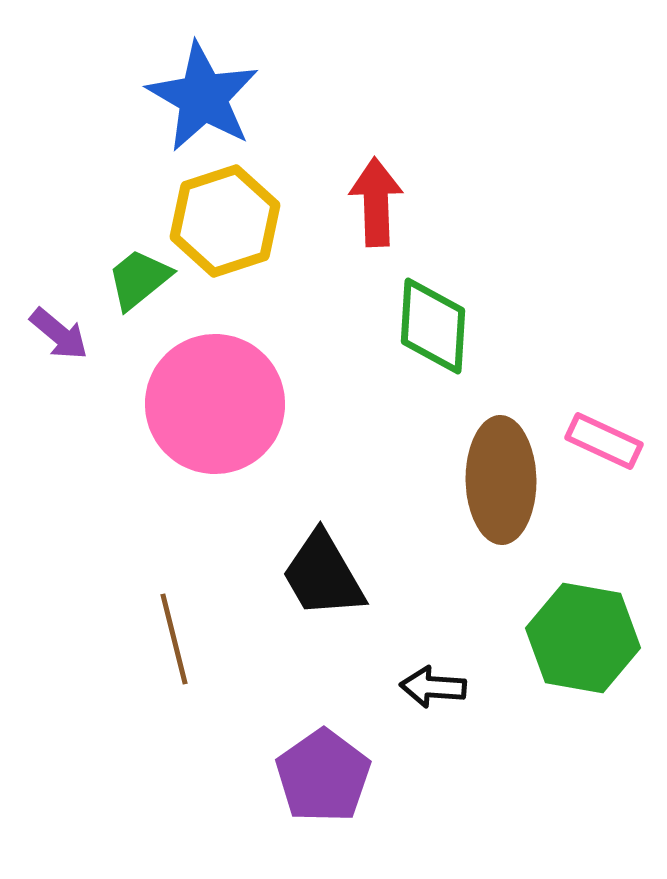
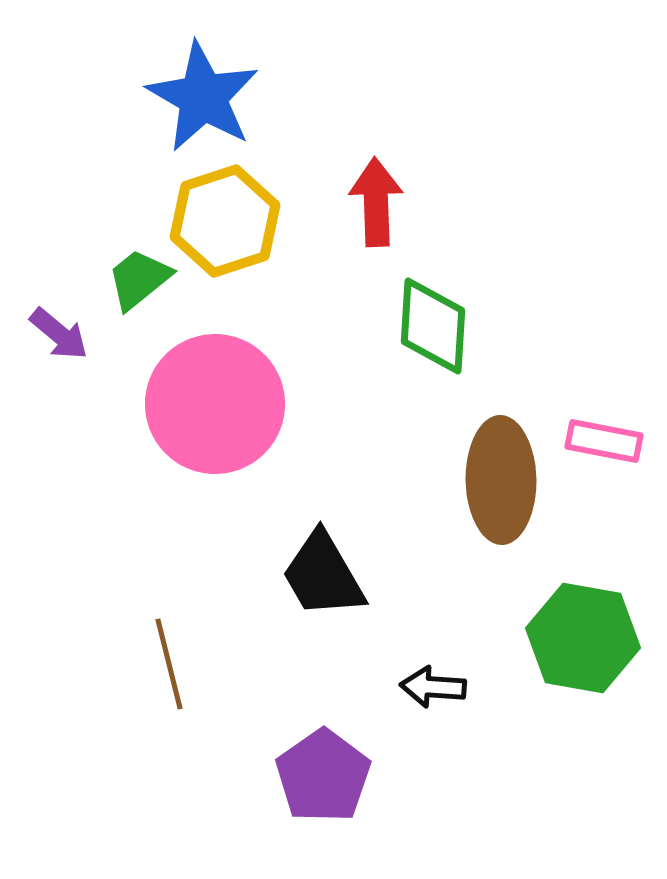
pink rectangle: rotated 14 degrees counterclockwise
brown line: moved 5 px left, 25 px down
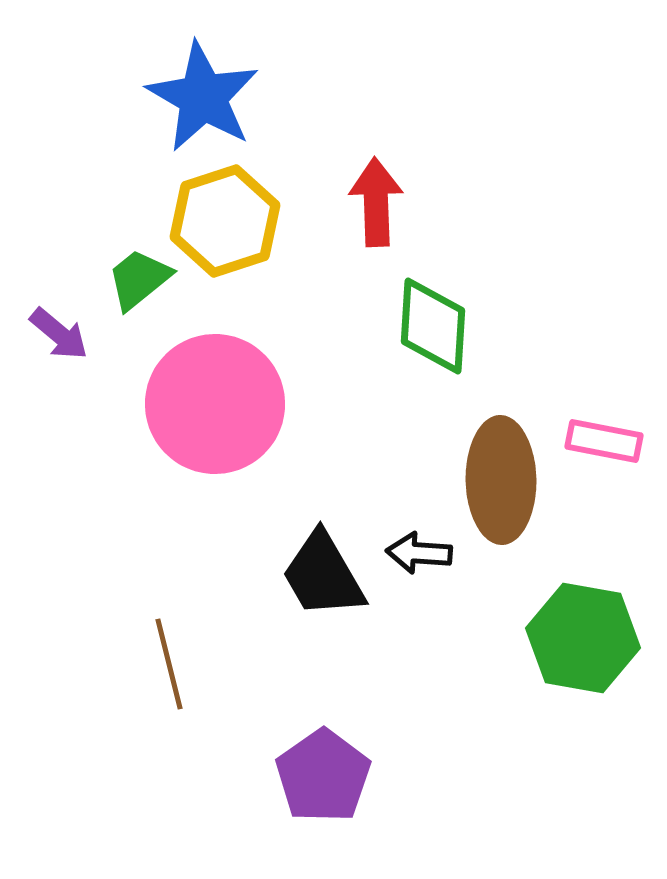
black arrow: moved 14 px left, 134 px up
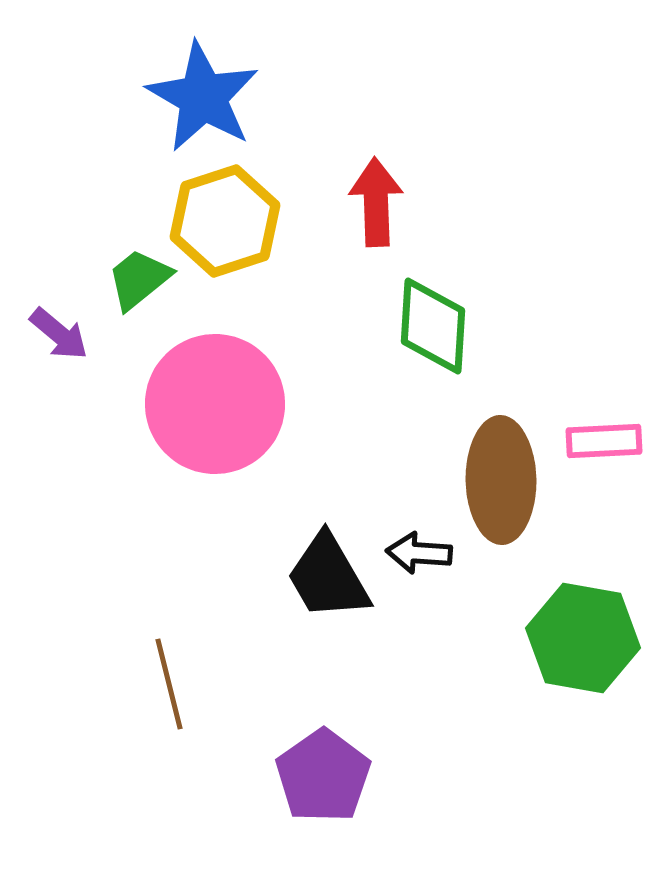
pink rectangle: rotated 14 degrees counterclockwise
black trapezoid: moved 5 px right, 2 px down
brown line: moved 20 px down
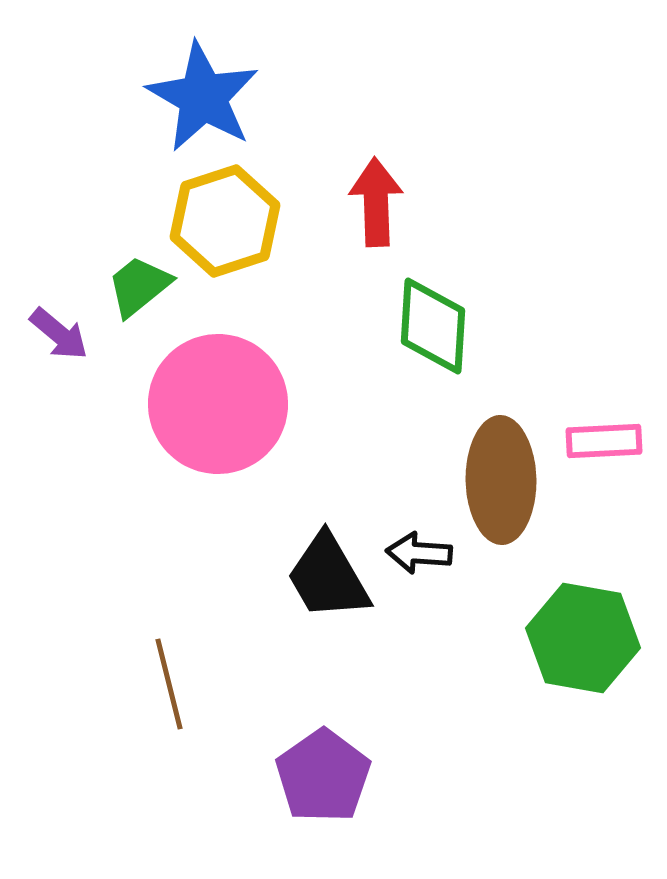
green trapezoid: moved 7 px down
pink circle: moved 3 px right
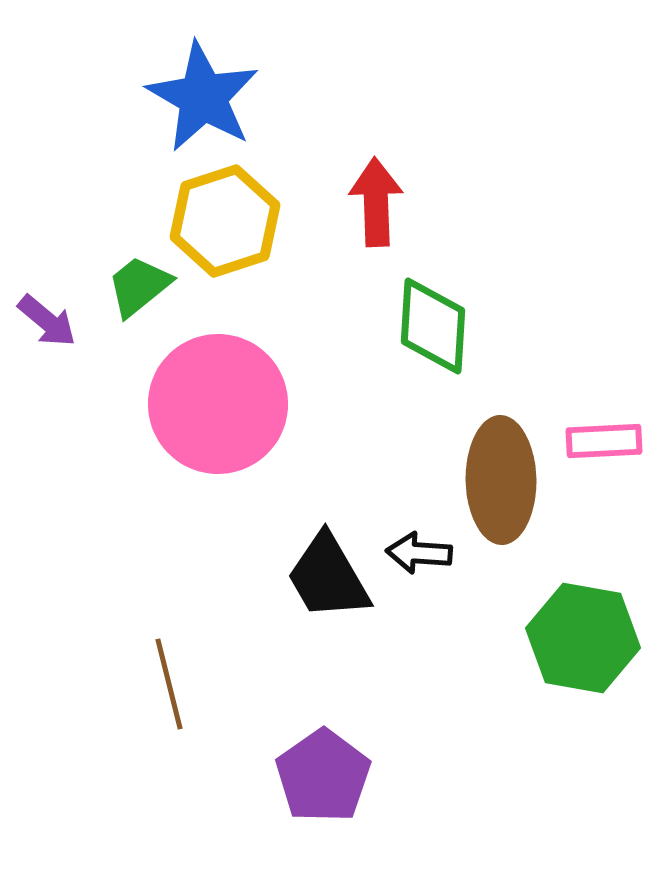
purple arrow: moved 12 px left, 13 px up
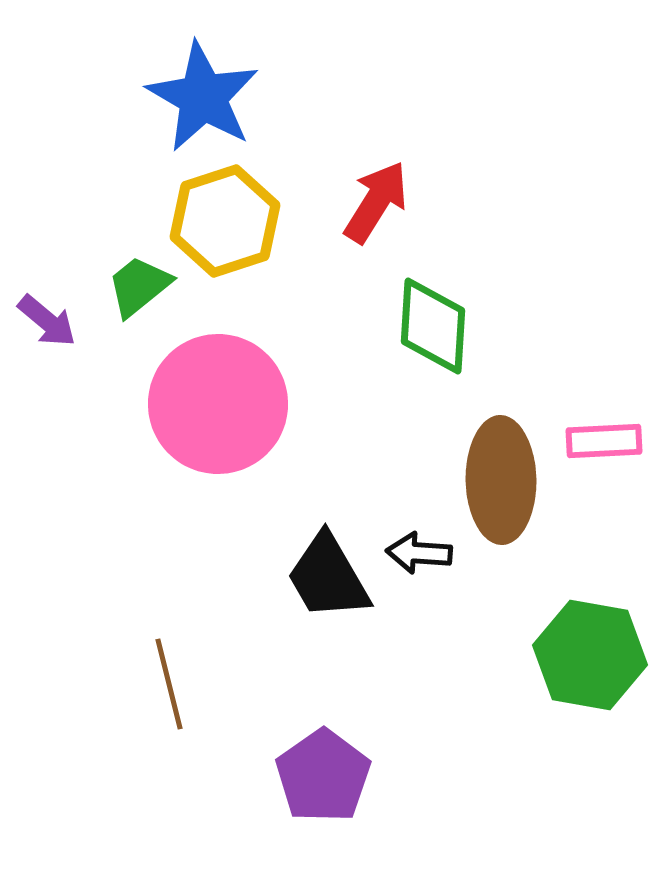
red arrow: rotated 34 degrees clockwise
green hexagon: moved 7 px right, 17 px down
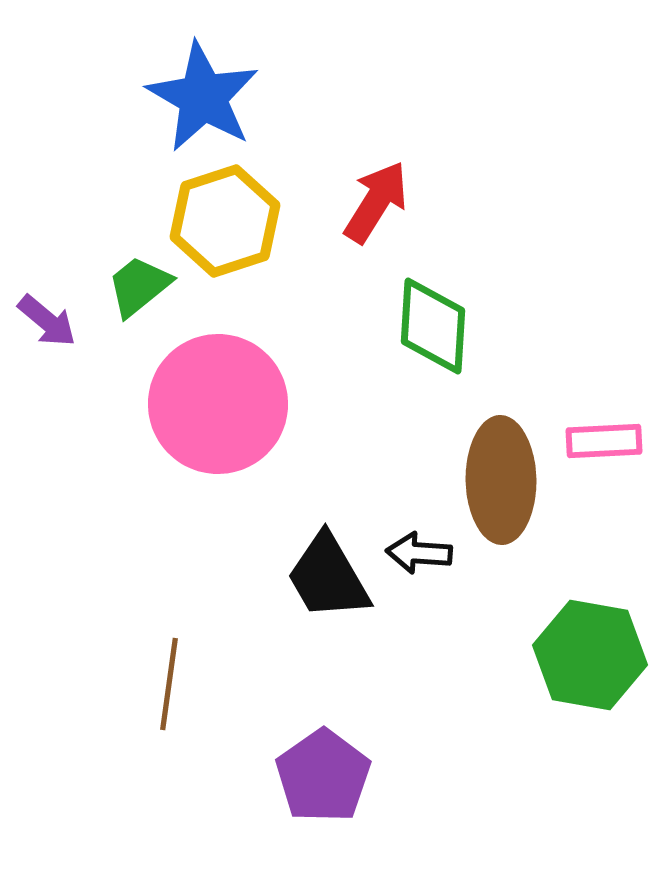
brown line: rotated 22 degrees clockwise
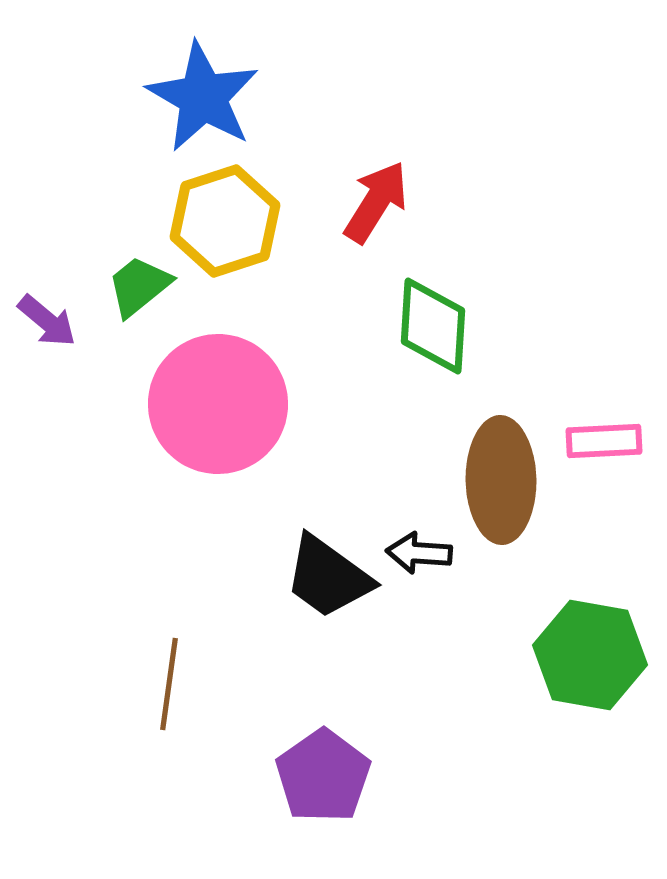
black trapezoid: rotated 24 degrees counterclockwise
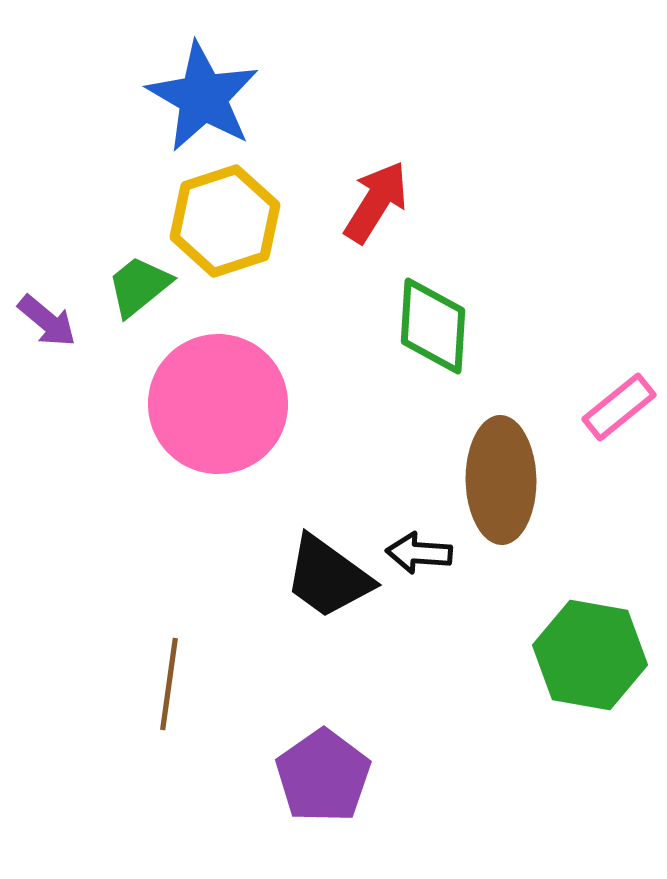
pink rectangle: moved 15 px right, 34 px up; rotated 36 degrees counterclockwise
